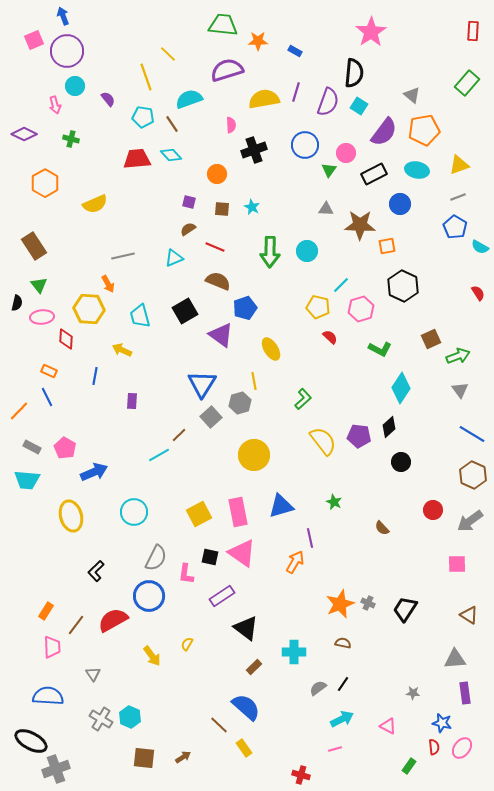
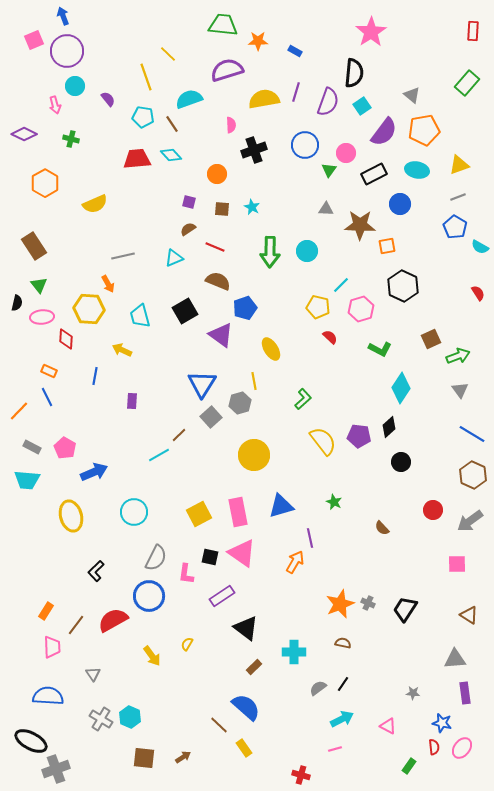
cyan square at (359, 106): moved 3 px right; rotated 24 degrees clockwise
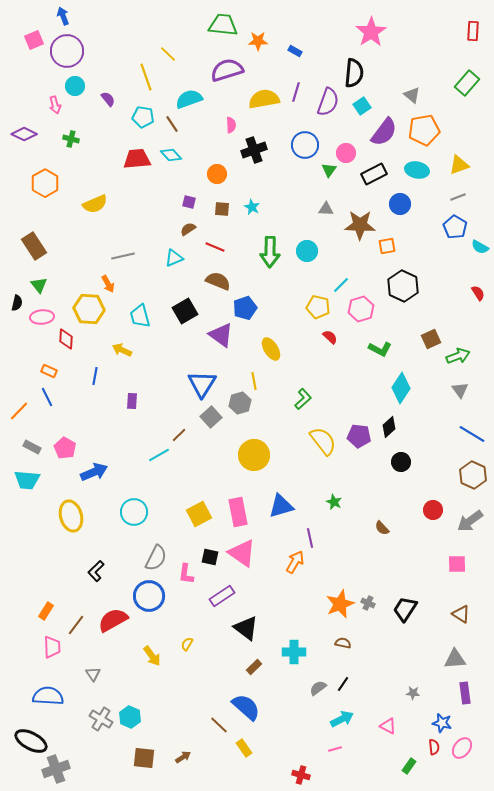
brown triangle at (469, 615): moved 8 px left, 1 px up
